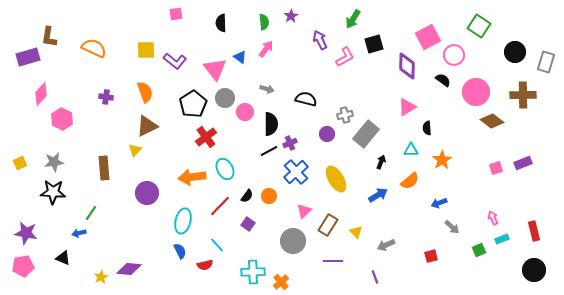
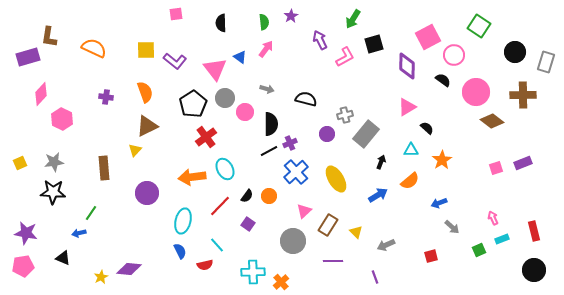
black semicircle at (427, 128): rotated 136 degrees clockwise
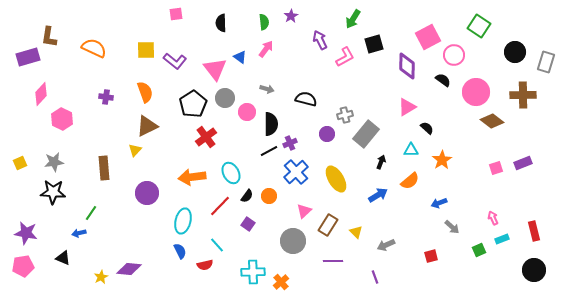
pink circle at (245, 112): moved 2 px right
cyan ellipse at (225, 169): moved 6 px right, 4 px down
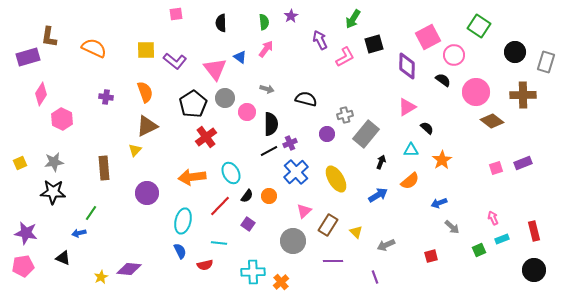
pink diamond at (41, 94): rotated 10 degrees counterclockwise
cyan line at (217, 245): moved 2 px right, 2 px up; rotated 42 degrees counterclockwise
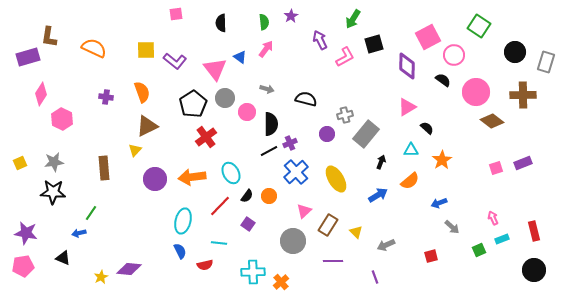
orange semicircle at (145, 92): moved 3 px left
purple circle at (147, 193): moved 8 px right, 14 px up
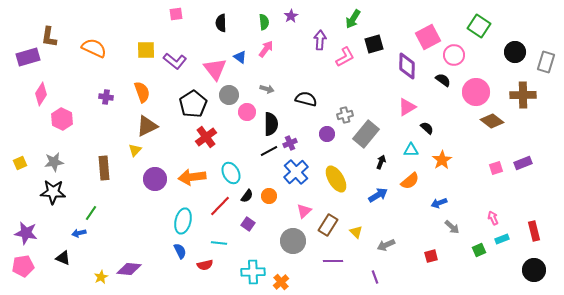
purple arrow at (320, 40): rotated 30 degrees clockwise
gray circle at (225, 98): moved 4 px right, 3 px up
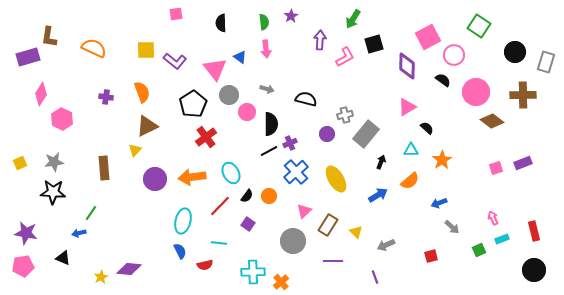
pink arrow at (266, 49): rotated 138 degrees clockwise
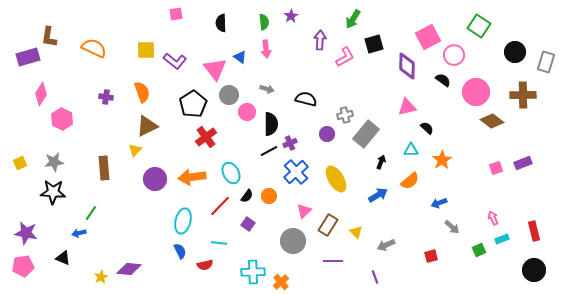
pink triangle at (407, 107): rotated 18 degrees clockwise
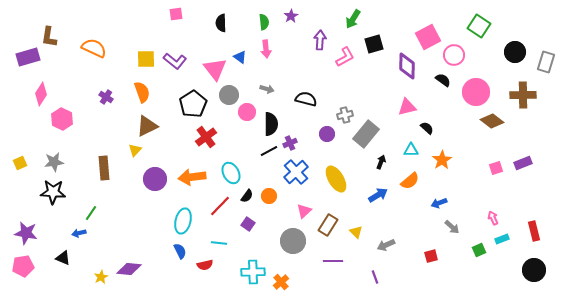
yellow square at (146, 50): moved 9 px down
purple cross at (106, 97): rotated 24 degrees clockwise
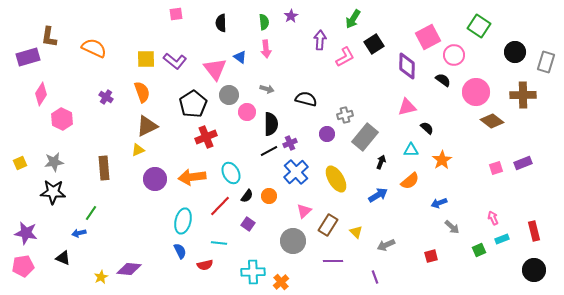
black square at (374, 44): rotated 18 degrees counterclockwise
gray rectangle at (366, 134): moved 1 px left, 3 px down
red cross at (206, 137): rotated 15 degrees clockwise
yellow triangle at (135, 150): moved 3 px right; rotated 24 degrees clockwise
